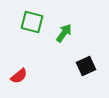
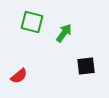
black square: rotated 18 degrees clockwise
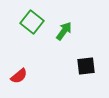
green square: rotated 25 degrees clockwise
green arrow: moved 2 px up
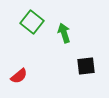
green arrow: moved 2 px down; rotated 54 degrees counterclockwise
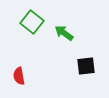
green arrow: rotated 36 degrees counterclockwise
red semicircle: rotated 120 degrees clockwise
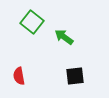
green arrow: moved 4 px down
black square: moved 11 px left, 10 px down
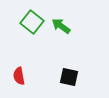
green arrow: moved 3 px left, 11 px up
black square: moved 6 px left, 1 px down; rotated 18 degrees clockwise
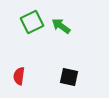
green square: rotated 25 degrees clockwise
red semicircle: rotated 18 degrees clockwise
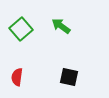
green square: moved 11 px left, 7 px down; rotated 15 degrees counterclockwise
red semicircle: moved 2 px left, 1 px down
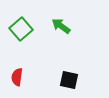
black square: moved 3 px down
